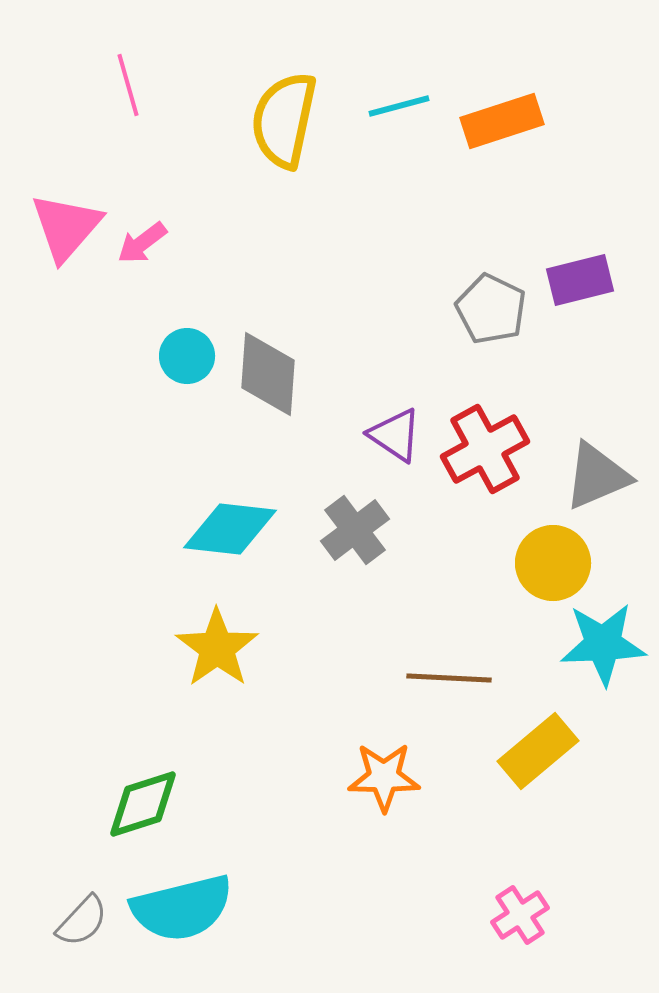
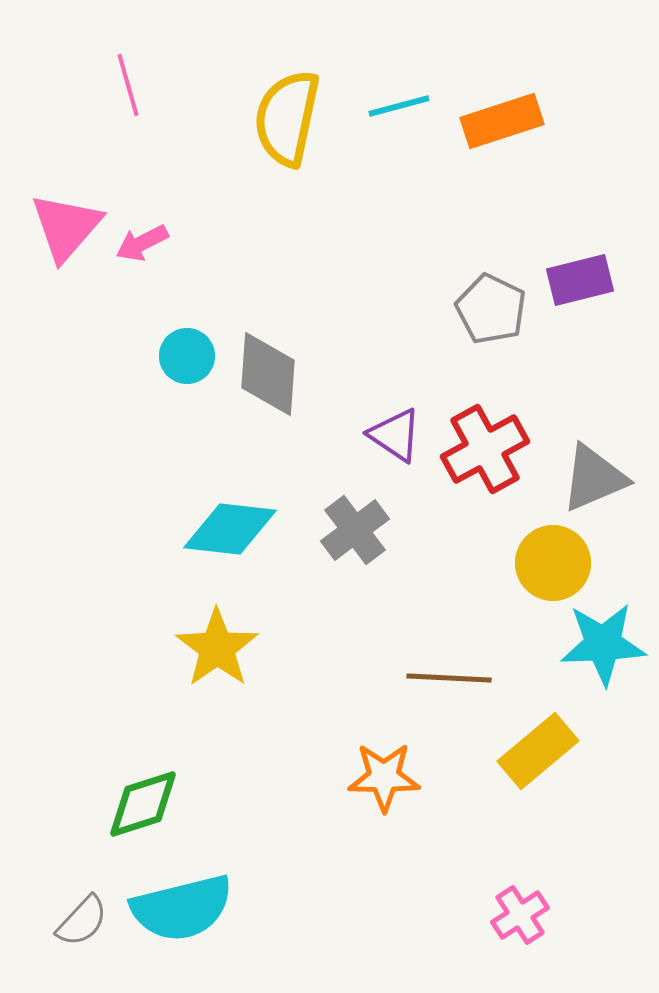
yellow semicircle: moved 3 px right, 2 px up
pink arrow: rotated 10 degrees clockwise
gray triangle: moved 3 px left, 2 px down
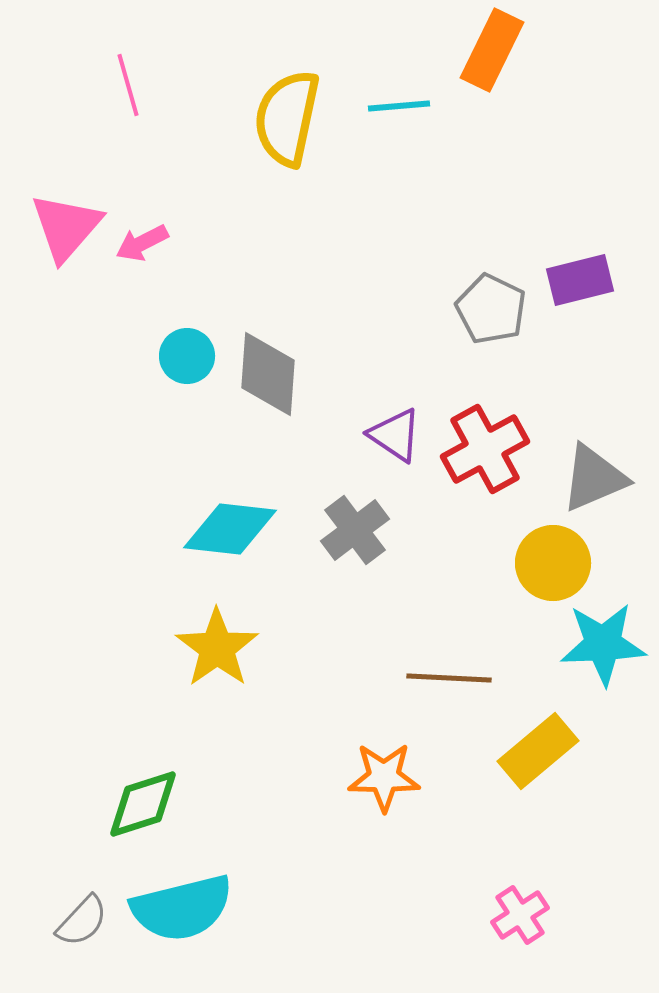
cyan line: rotated 10 degrees clockwise
orange rectangle: moved 10 px left, 71 px up; rotated 46 degrees counterclockwise
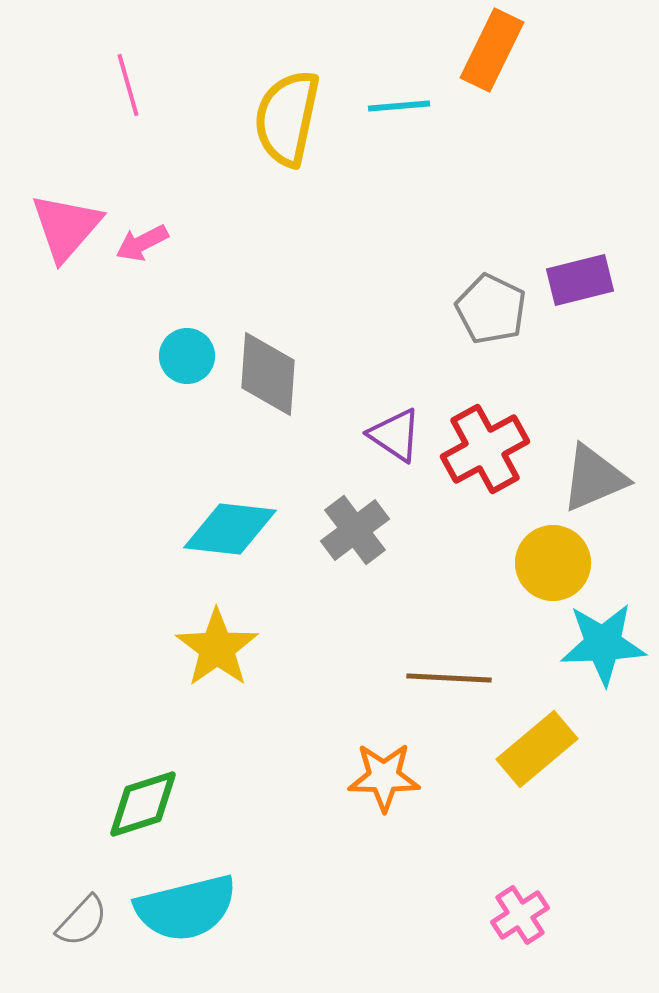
yellow rectangle: moved 1 px left, 2 px up
cyan semicircle: moved 4 px right
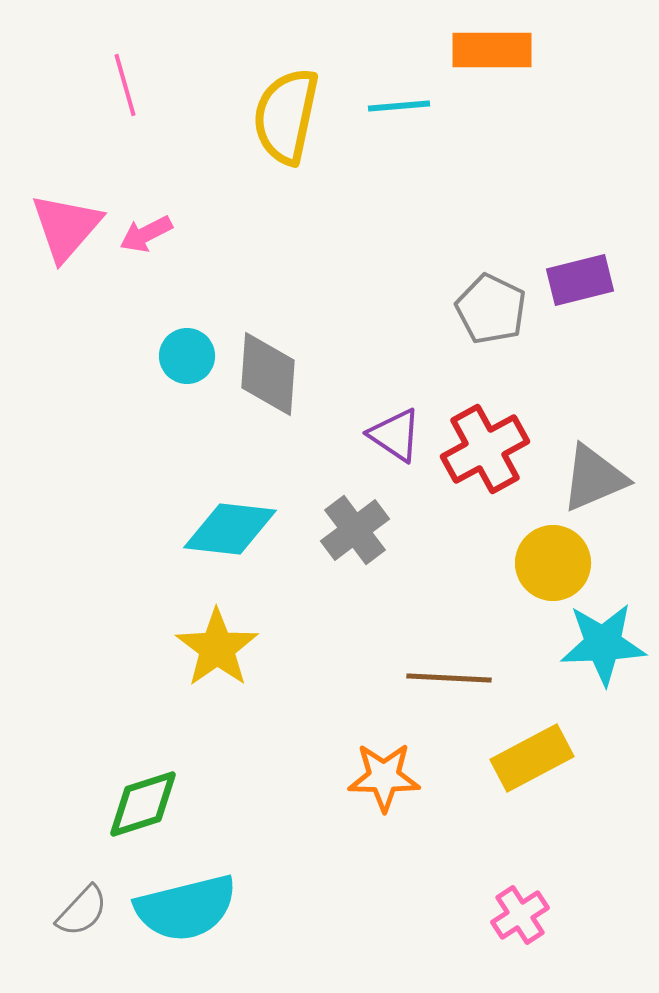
orange rectangle: rotated 64 degrees clockwise
pink line: moved 3 px left
yellow semicircle: moved 1 px left, 2 px up
pink arrow: moved 4 px right, 9 px up
yellow rectangle: moved 5 px left, 9 px down; rotated 12 degrees clockwise
gray semicircle: moved 10 px up
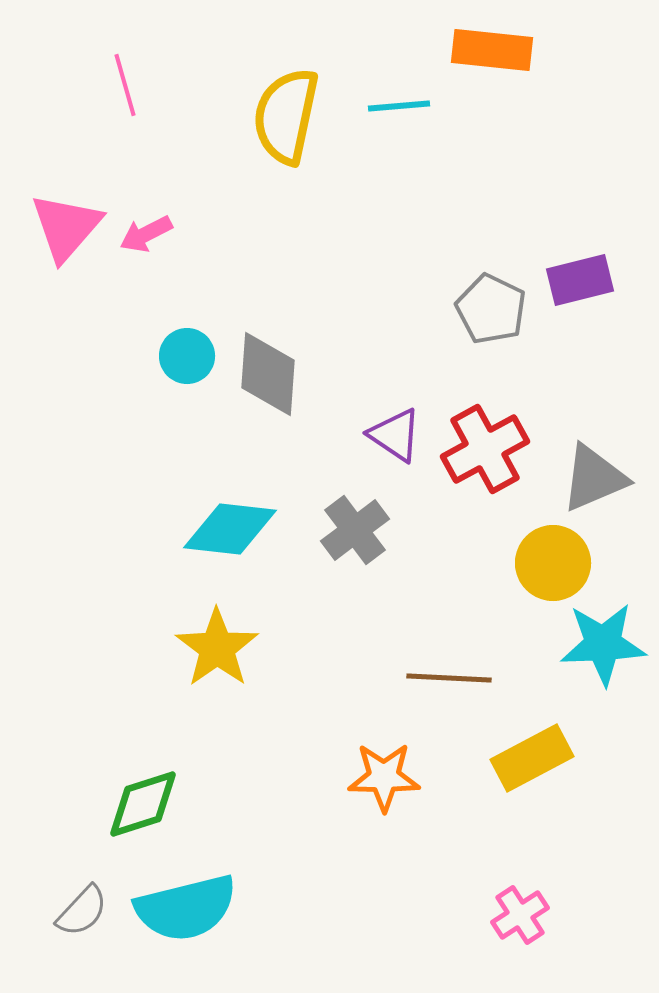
orange rectangle: rotated 6 degrees clockwise
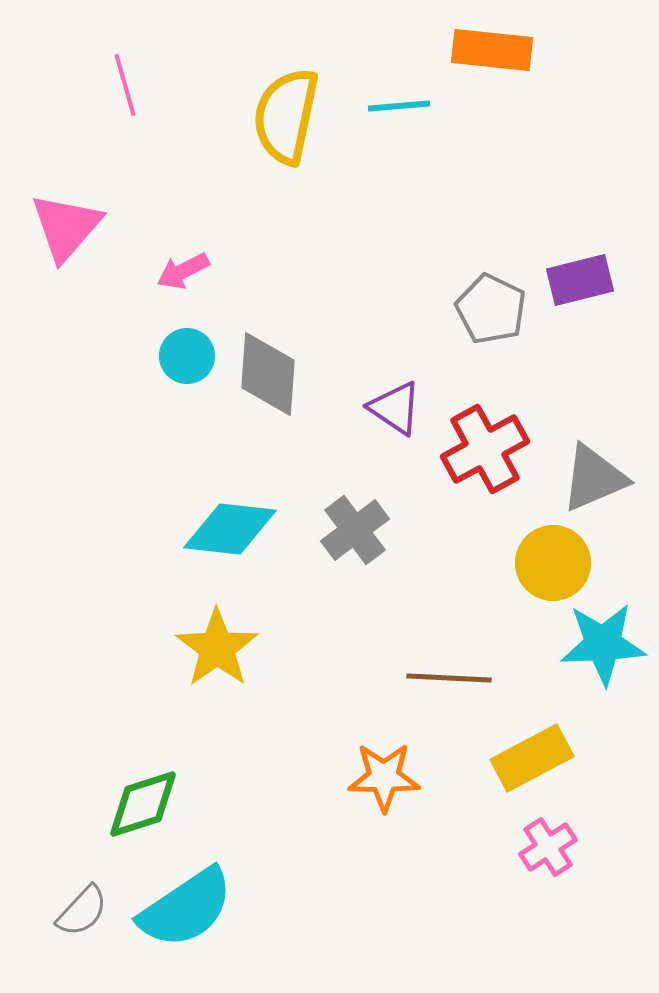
pink arrow: moved 37 px right, 37 px down
purple triangle: moved 27 px up
cyan semicircle: rotated 20 degrees counterclockwise
pink cross: moved 28 px right, 68 px up
